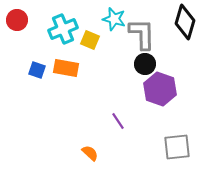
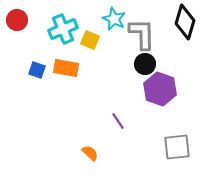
cyan star: rotated 10 degrees clockwise
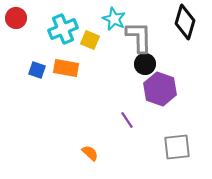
red circle: moved 1 px left, 2 px up
gray L-shape: moved 3 px left, 3 px down
purple line: moved 9 px right, 1 px up
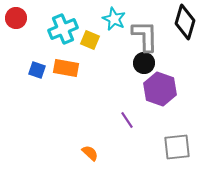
gray L-shape: moved 6 px right, 1 px up
black circle: moved 1 px left, 1 px up
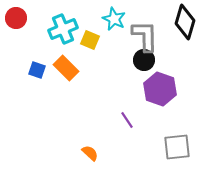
black circle: moved 3 px up
orange rectangle: rotated 35 degrees clockwise
